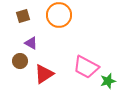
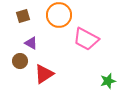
pink trapezoid: moved 28 px up
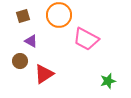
purple triangle: moved 2 px up
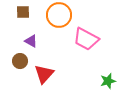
brown square: moved 4 px up; rotated 16 degrees clockwise
red triangle: rotated 15 degrees counterclockwise
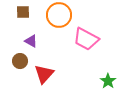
green star: rotated 21 degrees counterclockwise
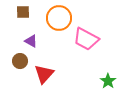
orange circle: moved 3 px down
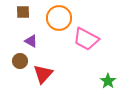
red triangle: moved 1 px left
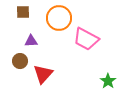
purple triangle: rotated 32 degrees counterclockwise
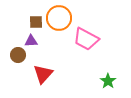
brown square: moved 13 px right, 10 px down
brown circle: moved 2 px left, 6 px up
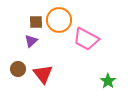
orange circle: moved 2 px down
purple triangle: rotated 40 degrees counterclockwise
brown circle: moved 14 px down
red triangle: rotated 20 degrees counterclockwise
